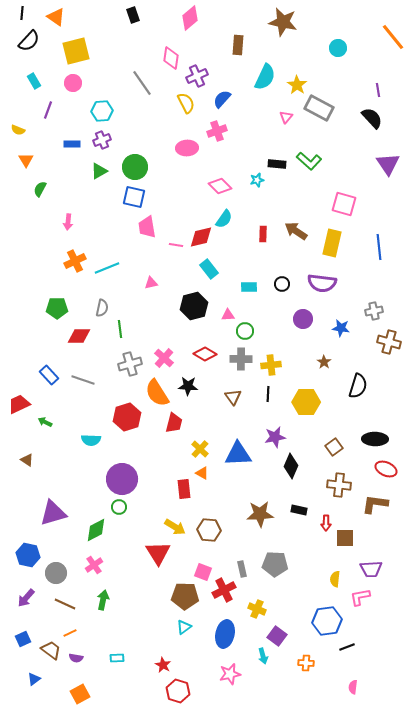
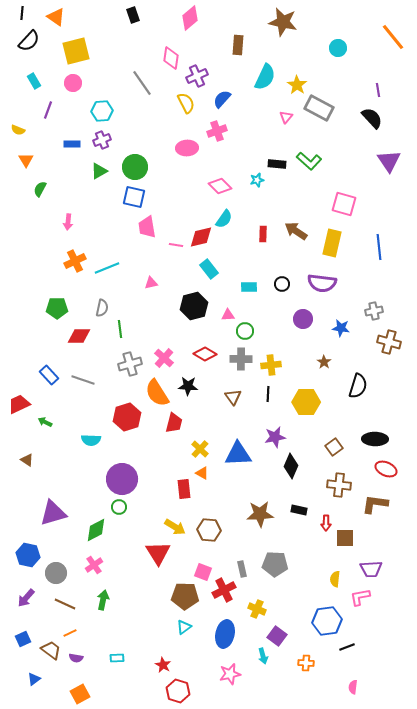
purple triangle at (388, 164): moved 1 px right, 3 px up
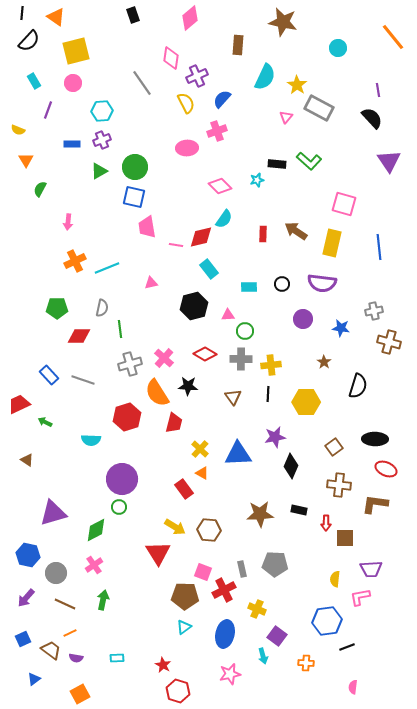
red rectangle at (184, 489): rotated 30 degrees counterclockwise
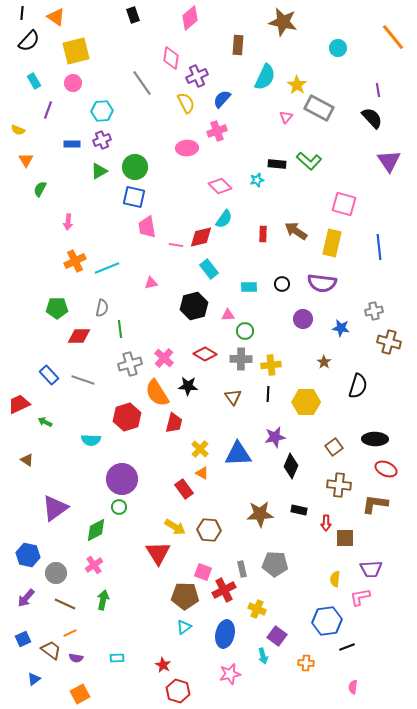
purple triangle at (53, 513): moved 2 px right, 5 px up; rotated 20 degrees counterclockwise
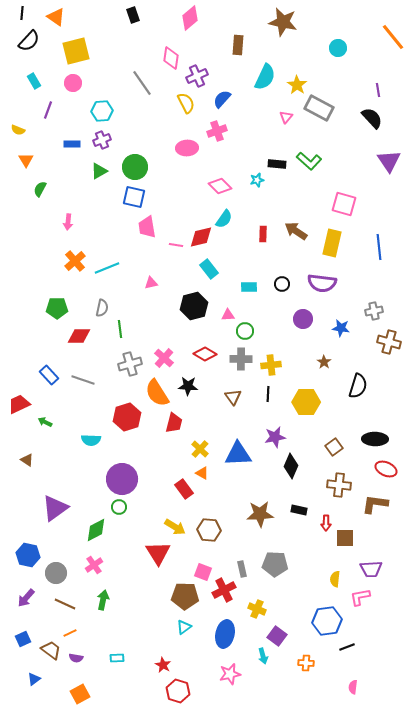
orange cross at (75, 261): rotated 15 degrees counterclockwise
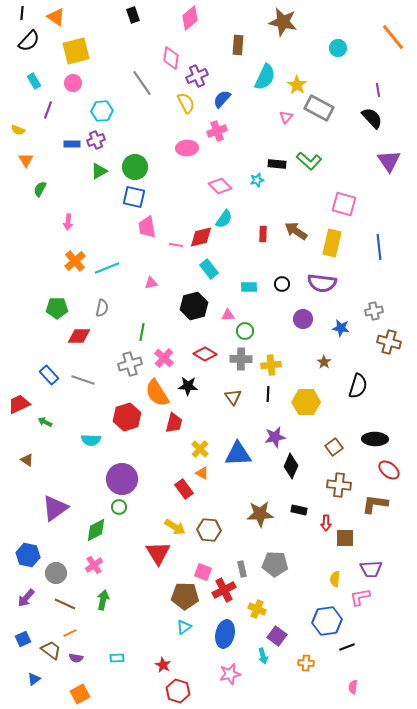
purple cross at (102, 140): moved 6 px left
green line at (120, 329): moved 22 px right, 3 px down; rotated 18 degrees clockwise
red ellipse at (386, 469): moved 3 px right, 1 px down; rotated 15 degrees clockwise
